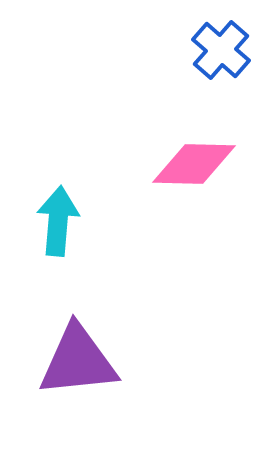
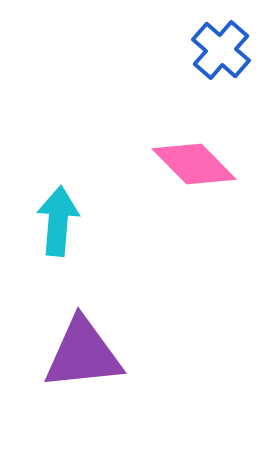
pink diamond: rotated 44 degrees clockwise
purple triangle: moved 5 px right, 7 px up
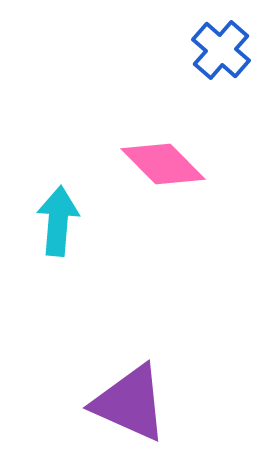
pink diamond: moved 31 px left
purple triangle: moved 47 px right, 49 px down; rotated 30 degrees clockwise
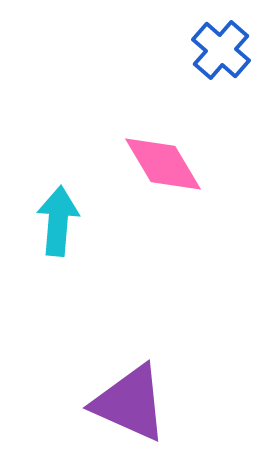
pink diamond: rotated 14 degrees clockwise
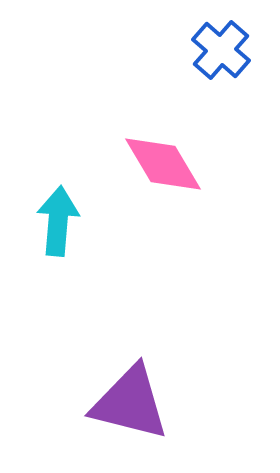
purple triangle: rotated 10 degrees counterclockwise
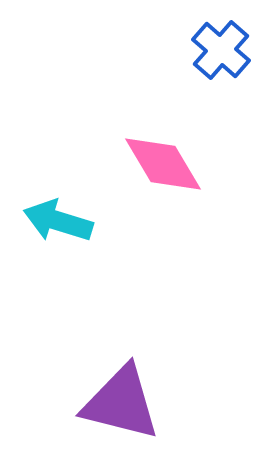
cyan arrow: rotated 78 degrees counterclockwise
purple triangle: moved 9 px left
